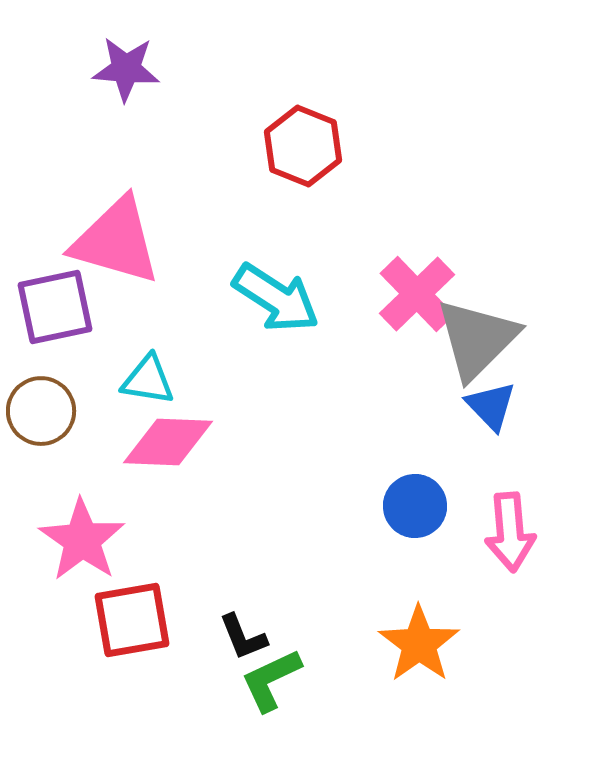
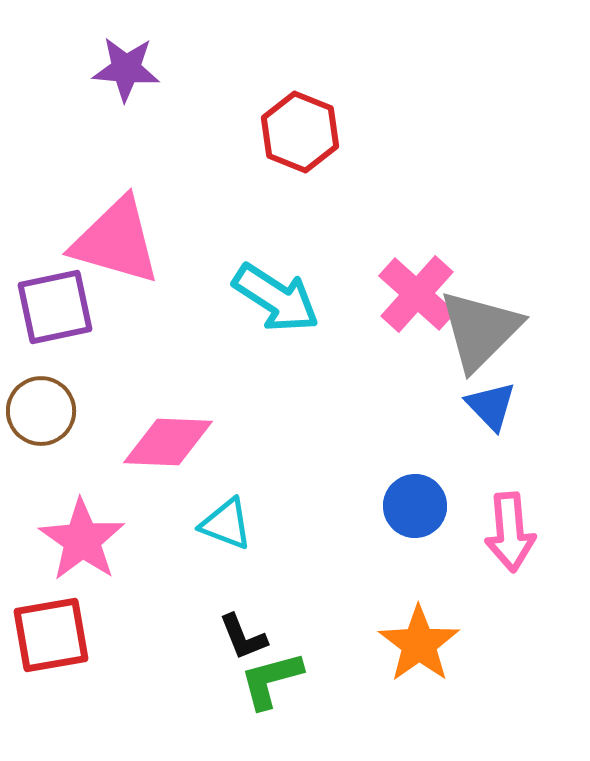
red hexagon: moved 3 px left, 14 px up
pink cross: rotated 4 degrees counterclockwise
gray triangle: moved 3 px right, 9 px up
cyan triangle: moved 78 px right, 144 px down; rotated 12 degrees clockwise
red square: moved 81 px left, 15 px down
green L-shape: rotated 10 degrees clockwise
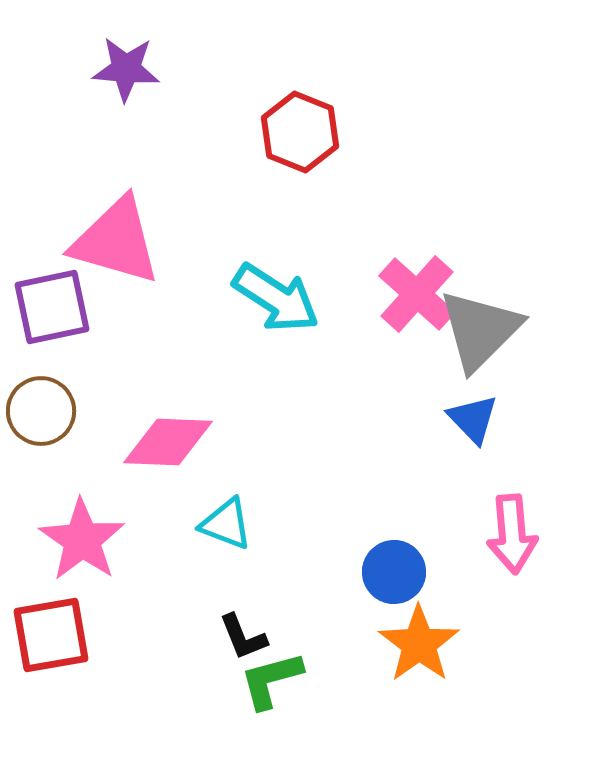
purple square: moved 3 px left
blue triangle: moved 18 px left, 13 px down
blue circle: moved 21 px left, 66 px down
pink arrow: moved 2 px right, 2 px down
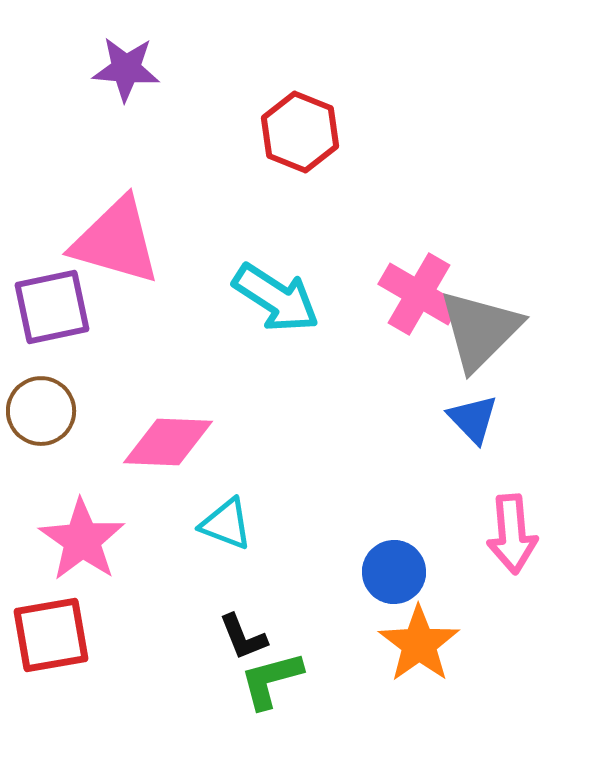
pink cross: moved 2 px right; rotated 12 degrees counterclockwise
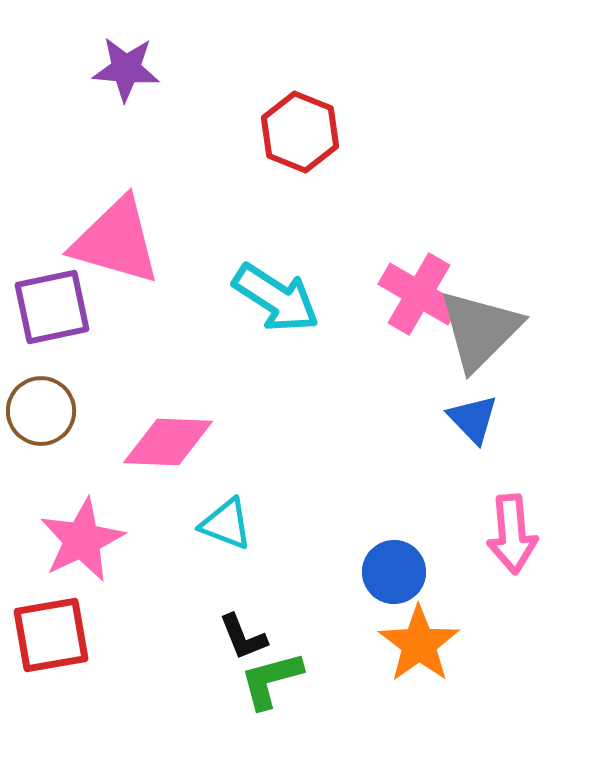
pink star: rotated 12 degrees clockwise
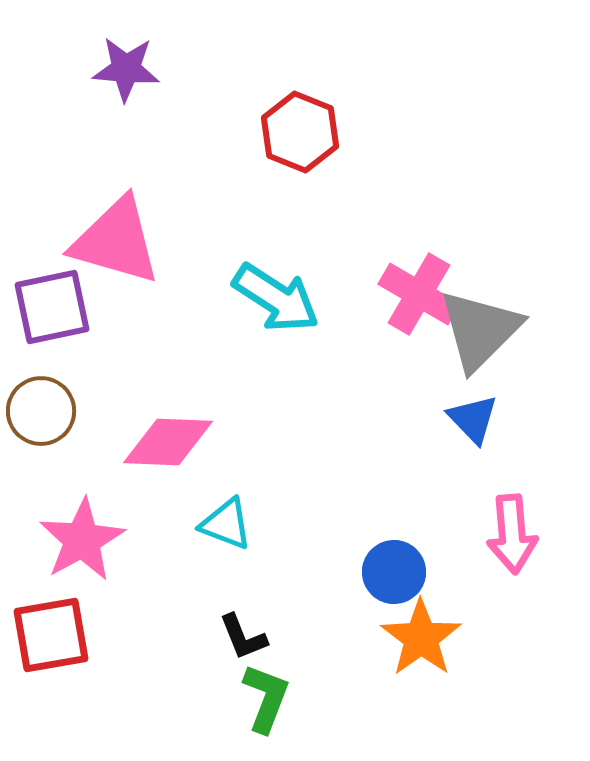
pink star: rotated 4 degrees counterclockwise
orange star: moved 2 px right, 6 px up
green L-shape: moved 5 px left, 18 px down; rotated 126 degrees clockwise
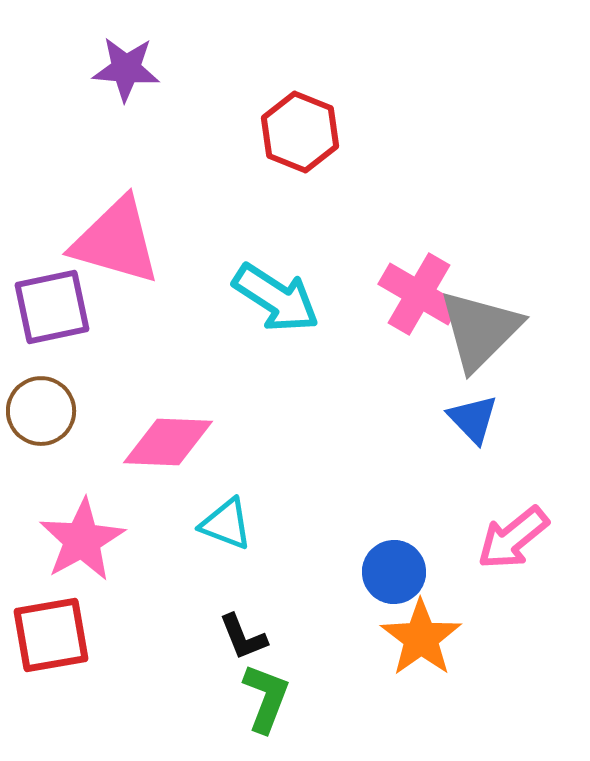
pink arrow: moved 1 px right, 4 px down; rotated 56 degrees clockwise
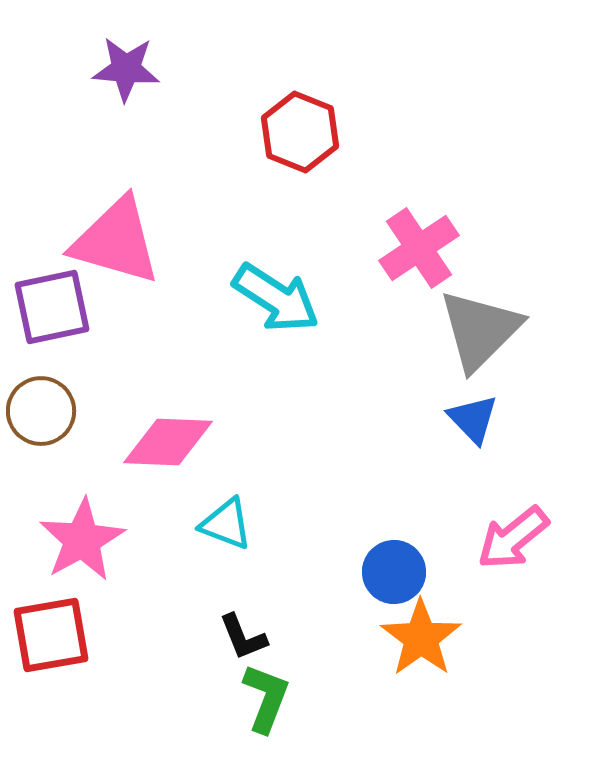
pink cross: moved 46 px up; rotated 26 degrees clockwise
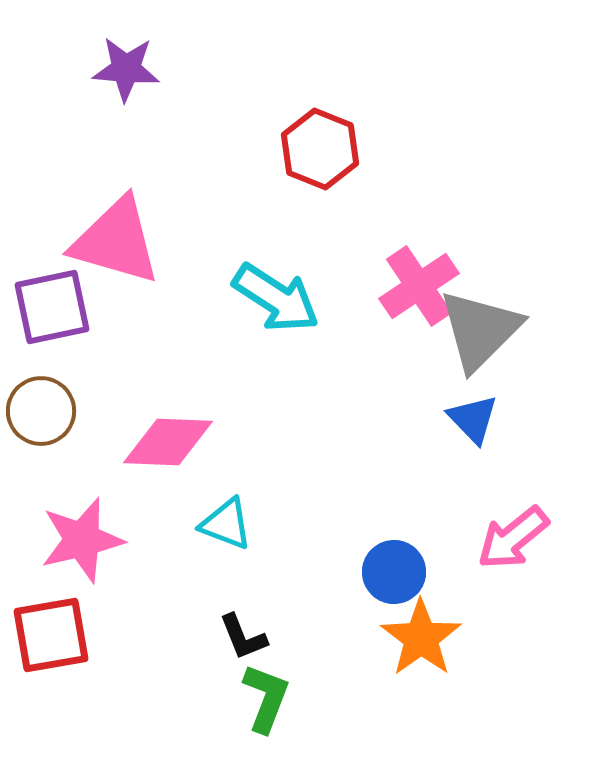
red hexagon: moved 20 px right, 17 px down
pink cross: moved 38 px down
pink star: rotated 16 degrees clockwise
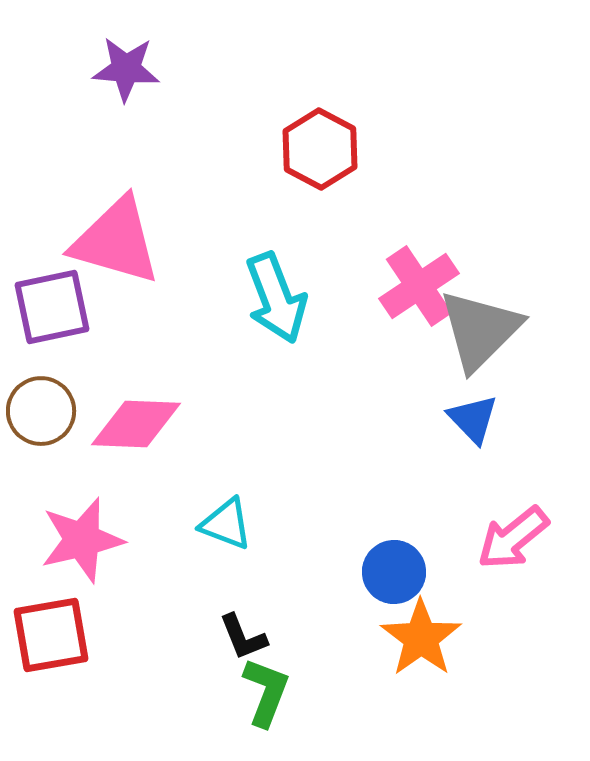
red hexagon: rotated 6 degrees clockwise
cyan arrow: rotated 36 degrees clockwise
pink diamond: moved 32 px left, 18 px up
green L-shape: moved 6 px up
